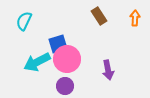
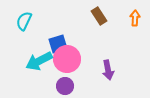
cyan arrow: moved 2 px right, 1 px up
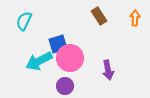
pink circle: moved 3 px right, 1 px up
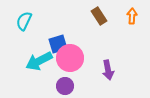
orange arrow: moved 3 px left, 2 px up
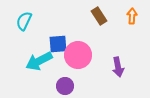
blue square: rotated 12 degrees clockwise
pink circle: moved 8 px right, 3 px up
purple arrow: moved 10 px right, 3 px up
